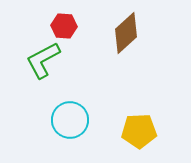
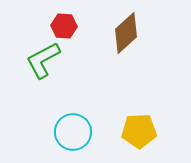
cyan circle: moved 3 px right, 12 px down
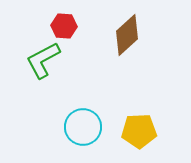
brown diamond: moved 1 px right, 2 px down
cyan circle: moved 10 px right, 5 px up
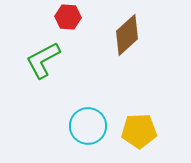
red hexagon: moved 4 px right, 9 px up
cyan circle: moved 5 px right, 1 px up
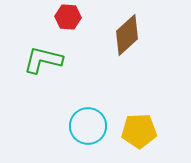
green L-shape: rotated 42 degrees clockwise
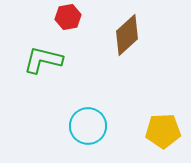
red hexagon: rotated 15 degrees counterclockwise
yellow pentagon: moved 24 px right
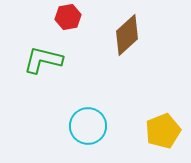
yellow pentagon: rotated 20 degrees counterclockwise
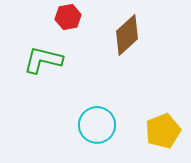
cyan circle: moved 9 px right, 1 px up
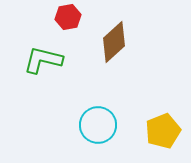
brown diamond: moved 13 px left, 7 px down
cyan circle: moved 1 px right
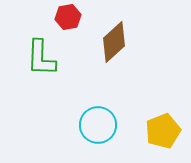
green L-shape: moved 2 px left, 2 px up; rotated 102 degrees counterclockwise
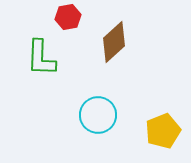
cyan circle: moved 10 px up
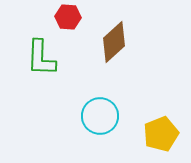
red hexagon: rotated 15 degrees clockwise
cyan circle: moved 2 px right, 1 px down
yellow pentagon: moved 2 px left, 3 px down
